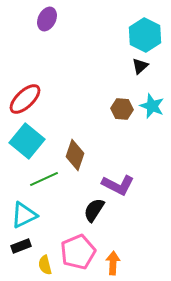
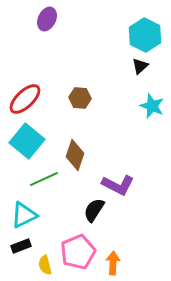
brown hexagon: moved 42 px left, 11 px up
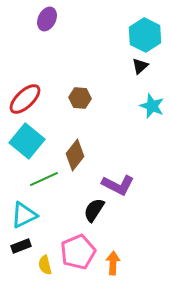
brown diamond: rotated 20 degrees clockwise
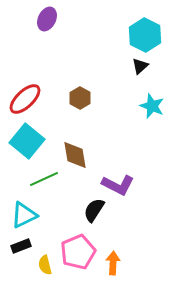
brown hexagon: rotated 25 degrees clockwise
brown diamond: rotated 48 degrees counterclockwise
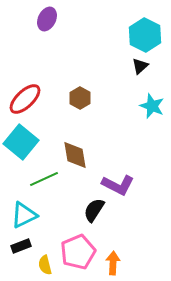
cyan square: moved 6 px left, 1 px down
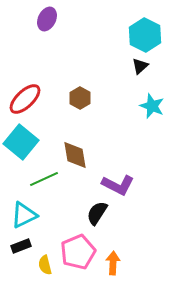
black semicircle: moved 3 px right, 3 px down
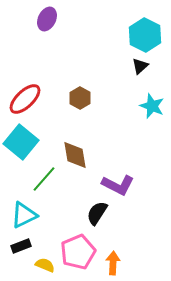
green line: rotated 24 degrees counterclockwise
yellow semicircle: rotated 126 degrees clockwise
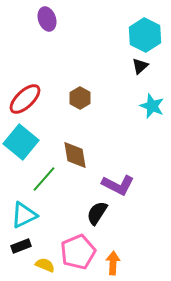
purple ellipse: rotated 45 degrees counterclockwise
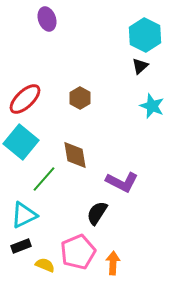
purple L-shape: moved 4 px right, 3 px up
